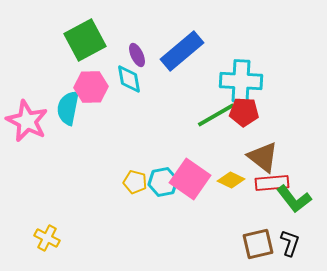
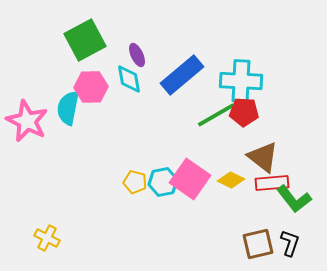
blue rectangle: moved 24 px down
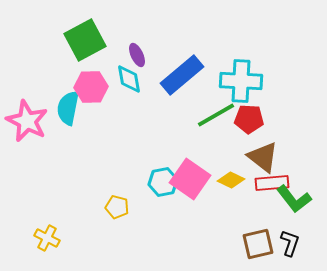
red pentagon: moved 5 px right, 7 px down
yellow pentagon: moved 18 px left, 25 px down
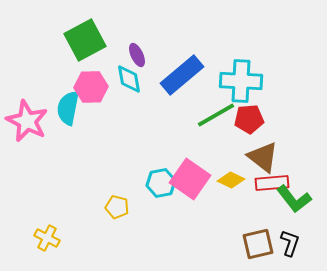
red pentagon: rotated 8 degrees counterclockwise
cyan hexagon: moved 2 px left, 1 px down
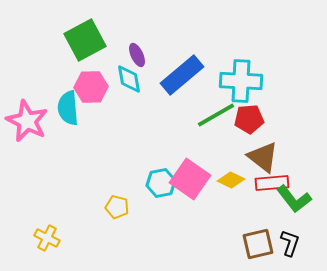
cyan semicircle: rotated 16 degrees counterclockwise
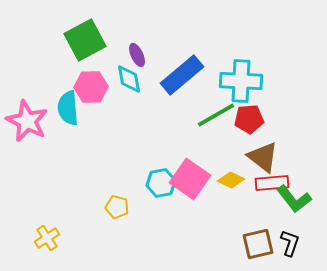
yellow cross: rotated 30 degrees clockwise
